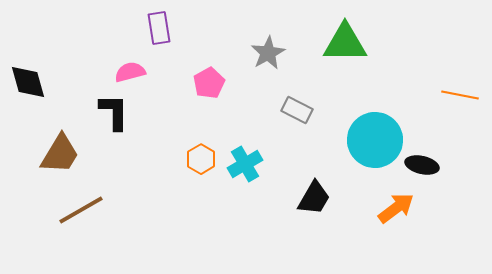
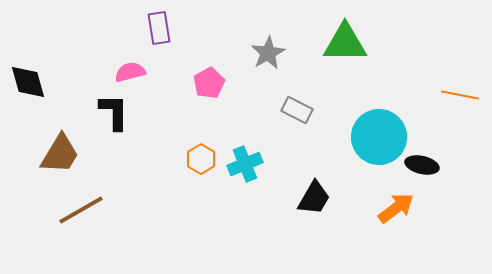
cyan circle: moved 4 px right, 3 px up
cyan cross: rotated 8 degrees clockwise
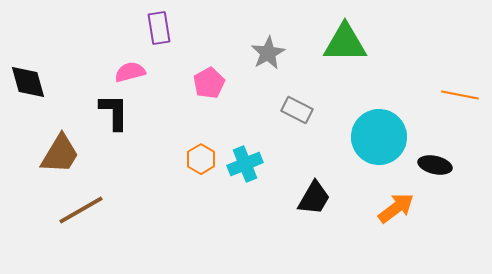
black ellipse: moved 13 px right
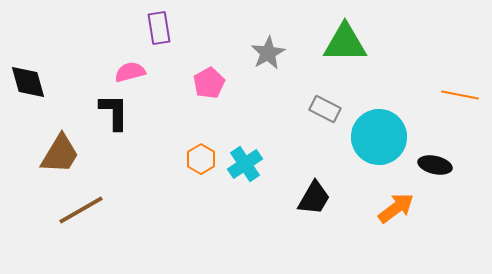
gray rectangle: moved 28 px right, 1 px up
cyan cross: rotated 12 degrees counterclockwise
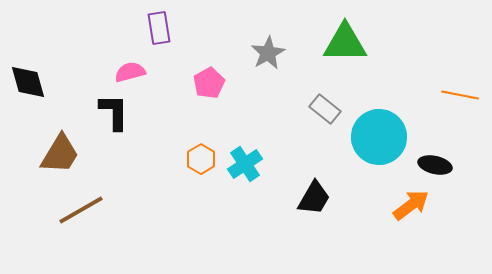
gray rectangle: rotated 12 degrees clockwise
orange arrow: moved 15 px right, 3 px up
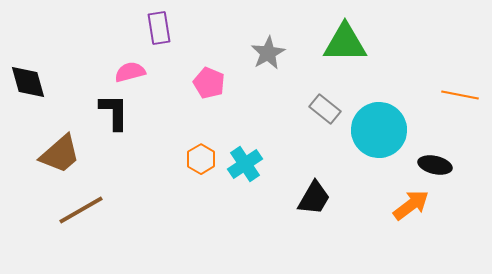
pink pentagon: rotated 20 degrees counterclockwise
cyan circle: moved 7 px up
brown trapezoid: rotated 18 degrees clockwise
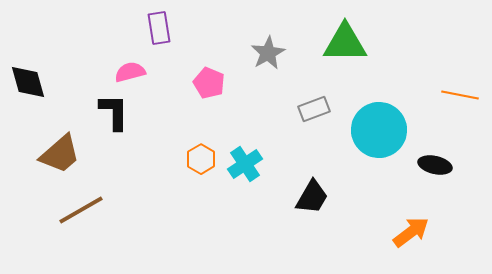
gray rectangle: moved 11 px left; rotated 60 degrees counterclockwise
black trapezoid: moved 2 px left, 1 px up
orange arrow: moved 27 px down
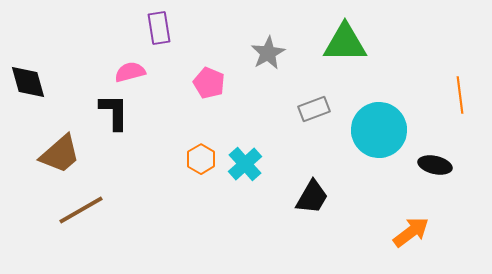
orange line: rotated 72 degrees clockwise
cyan cross: rotated 8 degrees counterclockwise
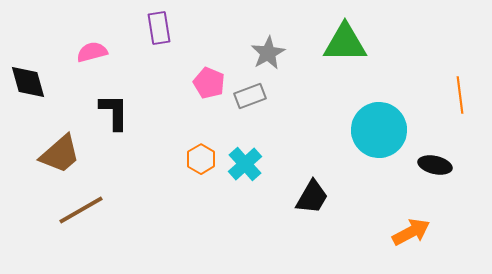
pink semicircle: moved 38 px left, 20 px up
gray rectangle: moved 64 px left, 13 px up
orange arrow: rotated 9 degrees clockwise
